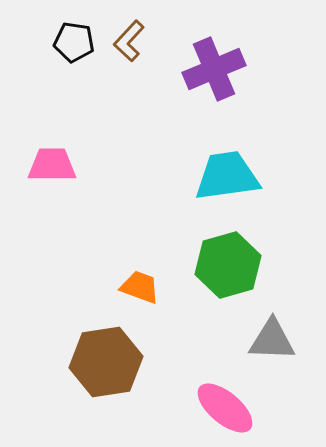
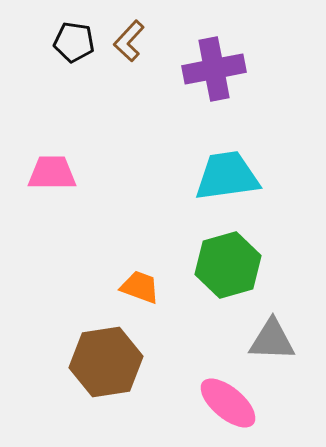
purple cross: rotated 12 degrees clockwise
pink trapezoid: moved 8 px down
pink ellipse: moved 3 px right, 5 px up
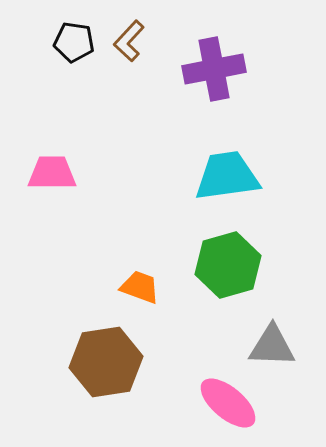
gray triangle: moved 6 px down
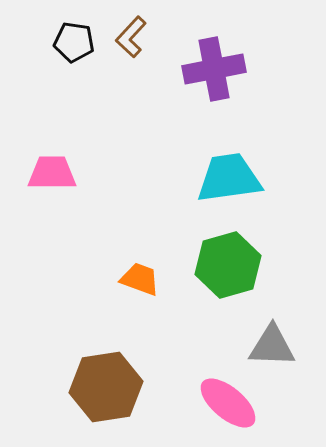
brown L-shape: moved 2 px right, 4 px up
cyan trapezoid: moved 2 px right, 2 px down
orange trapezoid: moved 8 px up
brown hexagon: moved 25 px down
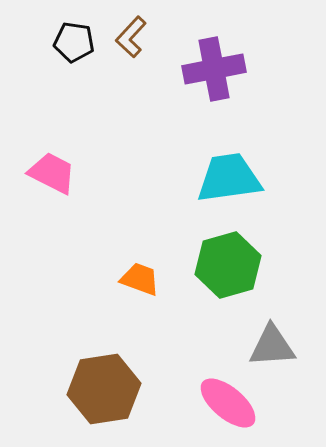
pink trapezoid: rotated 27 degrees clockwise
gray triangle: rotated 6 degrees counterclockwise
brown hexagon: moved 2 px left, 2 px down
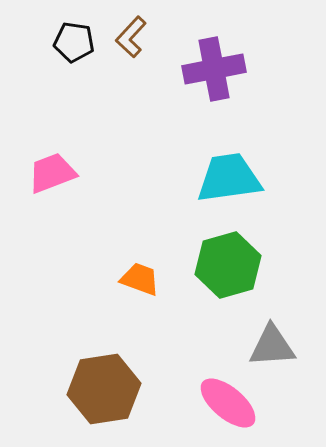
pink trapezoid: rotated 48 degrees counterclockwise
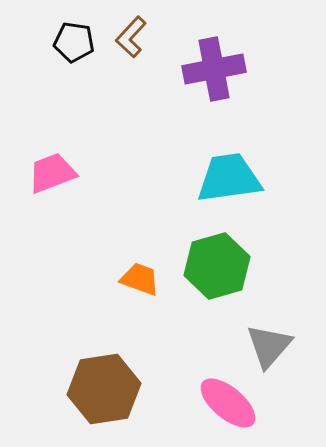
green hexagon: moved 11 px left, 1 px down
gray triangle: moved 3 px left; rotated 45 degrees counterclockwise
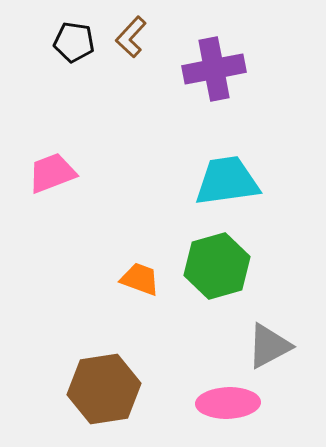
cyan trapezoid: moved 2 px left, 3 px down
gray triangle: rotated 21 degrees clockwise
pink ellipse: rotated 42 degrees counterclockwise
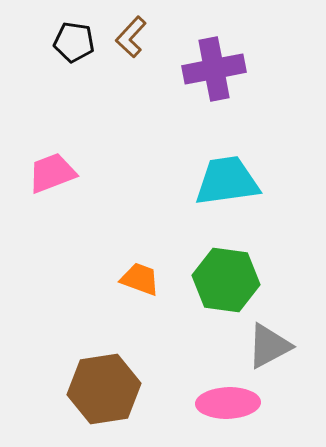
green hexagon: moved 9 px right, 14 px down; rotated 24 degrees clockwise
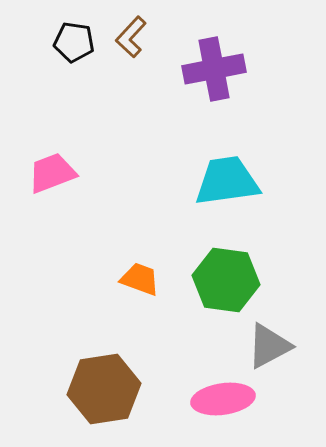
pink ellipse: moved 5 px left, 4 px up; rotated 6 degrees counterclockwise
